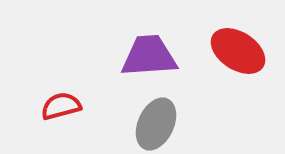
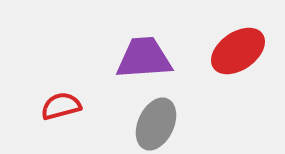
red ellipse: rotated 68 degrees counterclockwise
purple trapezoid: moved 5 px left, 2 px down
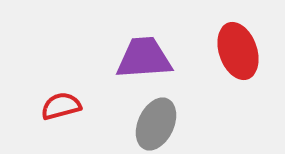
red ellipse: rotated 74 degrees counterclockwise
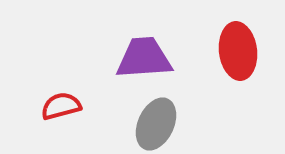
red ellipse: rotated 12 degrees clockwise
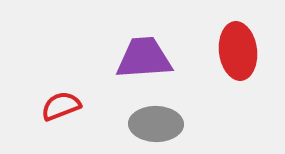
red semicircle: rotated 6 degrees counterclockwise
gray ellipse: rotated 66 degrees clockwise
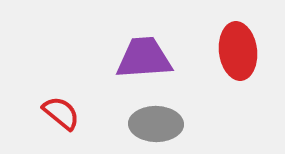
red semicircle: moved 7 px down; rotated 60 degrees clockwise
